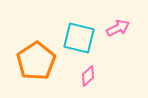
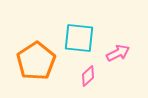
pink arrow: moved 25 px down
cyan square: rotated 8 degrees counterclockwise
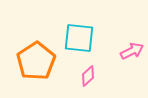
pink arrow: moved 14 px right, 2 px up
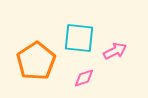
pink arrow: moved 17 px left
pink diamond: moved 4 px left, 2 px down; rotated 25 degrees clockwise
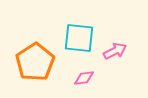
orange pentagon: moved 1 px left, 1 px down
pink diamond: rotated 10 degrees clockwise
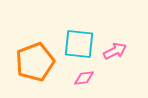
cyan square: moved 6 px down
orange pentagon: rotated 12 degrees clockwise
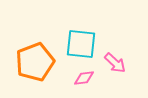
cyan square: moved 2 px right
pink arrow: moved 12 px down; rotated 70 degrees clockwise
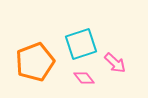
cyan square: rotated 24 degrees counterclockwise
pink diamond: rotated 60 degrees clockwise
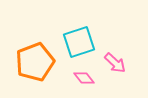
cyan square: moved 2 px left, 2 px up
